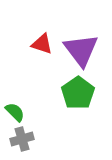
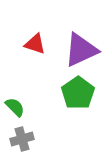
red triangle: moved 7 px left
purple triangle: rotated 42 degrees clockwise
green semicircle: moved 5 px up
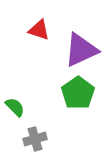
red triangle: moved 4 px right, 14 px up
gray cross: moved 13 px right
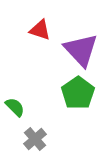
red triangle: moved 1 px right
purple triangle: rotated 48 degrees counterclockwise
gray cross: rotated 25 degrees counterclockwise
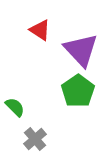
red triangle: rotated 15 degrees clockwise
green pentagon: moved 2 px up
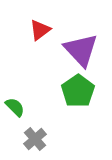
red triangle: rotated 50 degrees clockwise
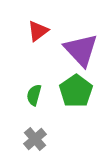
red triangle: moved 2 px left, 1 px down
green pentagon: moved 2 px left
green semicircle: moved 19 px right, 12 px up; rotated 120 degrees counterclockwise
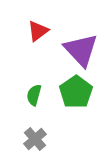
green pentagon: moved 1 px down
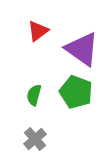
purple triangle: moved 1 px right, 1 px up; rotated 12 degrees counterclockwise
green pentagon: rotated 16 degrees counterclockwise
